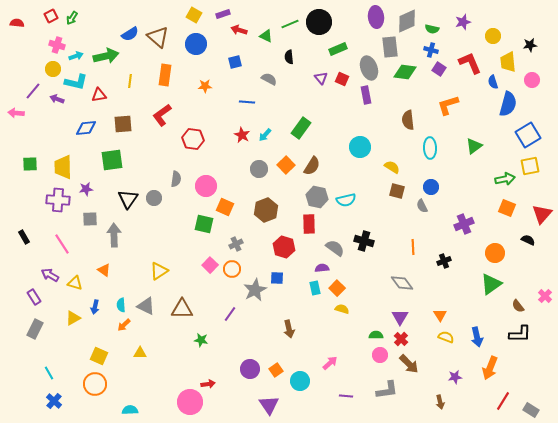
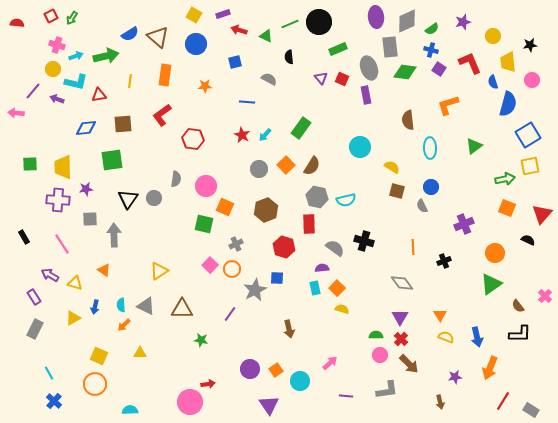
green semicircle at (432, 29): rotated 48 degrees counterclockwise
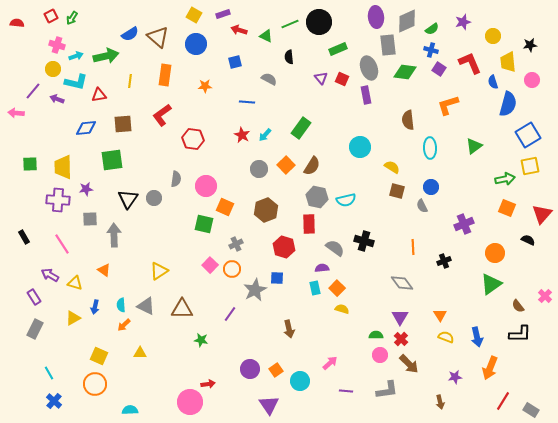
gray rectangle at (390, 47): moved 2 px left, 2 px up
purple line at (346, 396): moved 5 px up
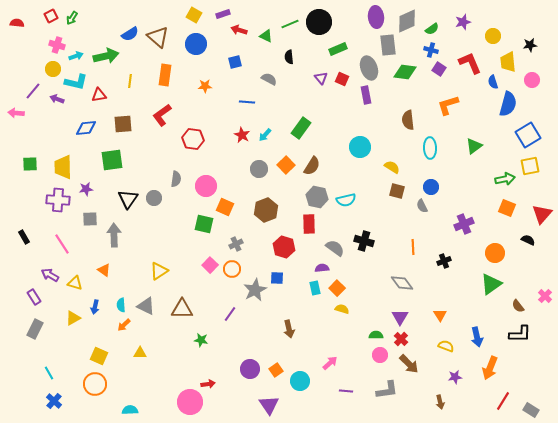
yellow semicircle at (446, 337): moved 9 px down
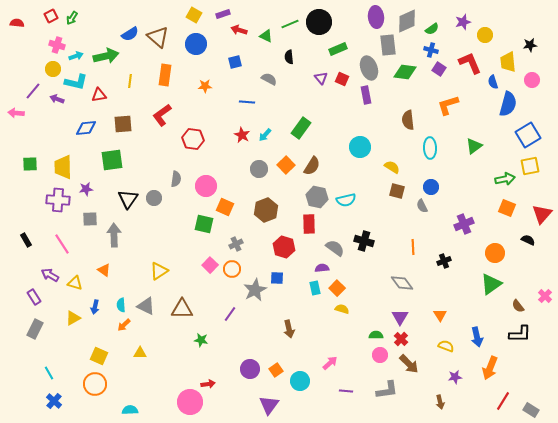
yellow circle at (493, 36): moved 8 px left, 1 px up
black rectangle at (24, 237): moved 2 px right, 3 px down
purple triangle at (269, 405): rotated 10 degrees clockwise
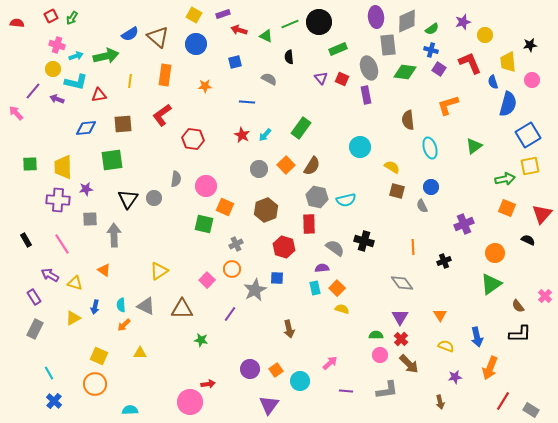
pink arrow at (16, 113): rotated 42 degrees clockwise
cyan ellipse at (430, 148): rotated 15 degrees counterclockwise
pink square at (210, 265): moved 3 px left, 15 px down
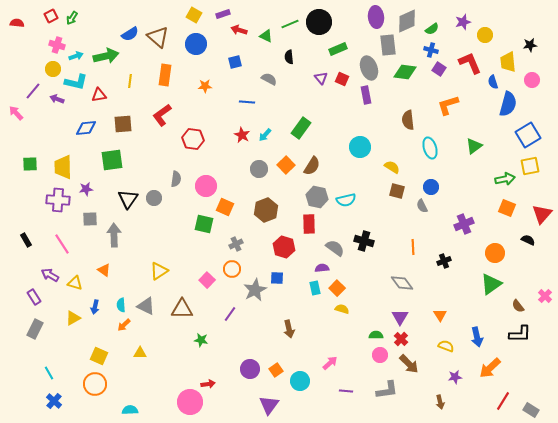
orange arrow at (490, 368): rotated 25 degrees clockwise
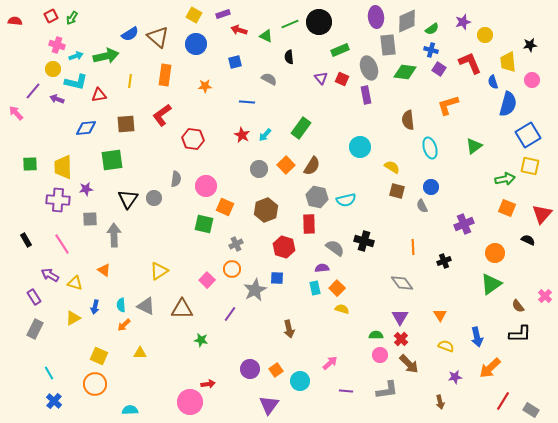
red semicircle at (17, 23): moved 2 px left, 2 px up
green rectangle at (338, 49): moved 2 px right, 1 px down
brown square at (123, 124): moved 3 px right
yellow square at (530, 166): rotated 24 degrees clockwise
